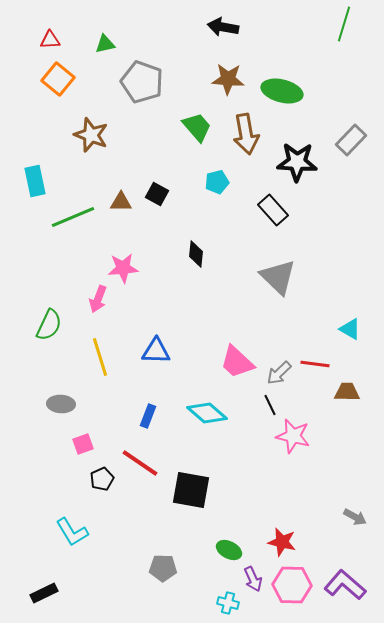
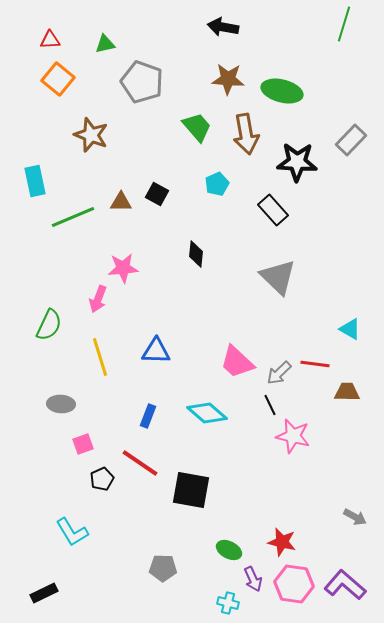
cyan pentagon at (217, 182): moved 2 px down; rotated 10 degrees counterclockwise
pink hexagon at (292, 585): moved 2 px right, 1 px up; rotated 6 degrees clockwise
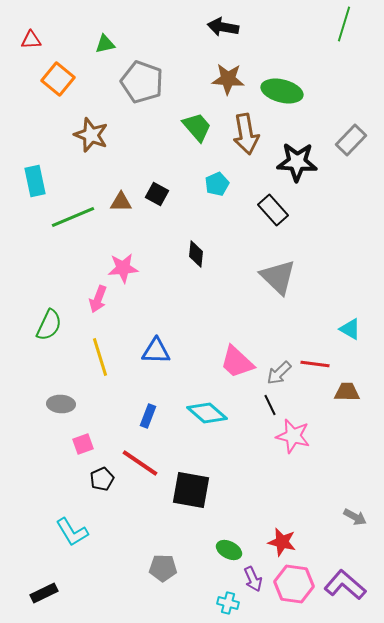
red triangle at (50, 40): moved 19 px left
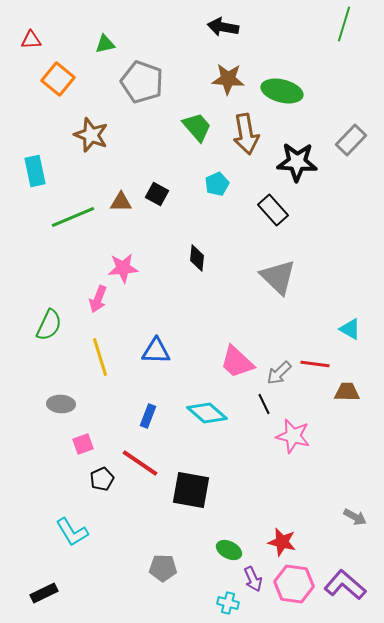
cyan rectangle at (35, 181): moved 10 px up
black diamond at (196, 254): moved 1 px right, 4 px down
black line at (270, 405): moved 6 px left, 1 px up
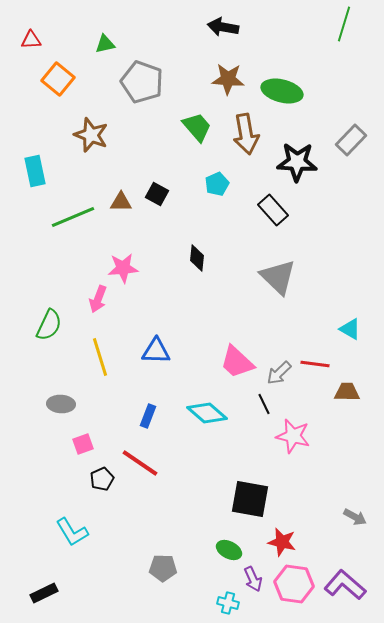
black square at (191, 490): moved 59 px right, 9 px down
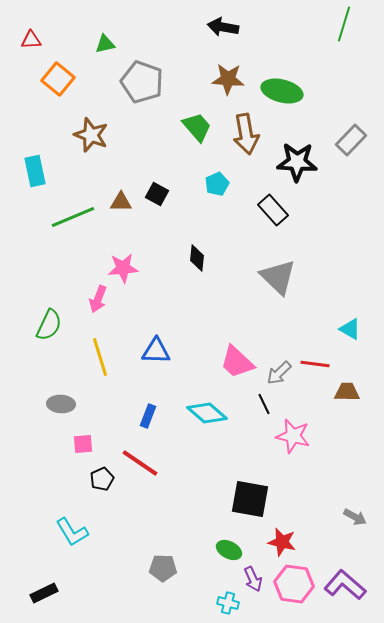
pink square at (83, 444): rotated 15 degrees clockwise
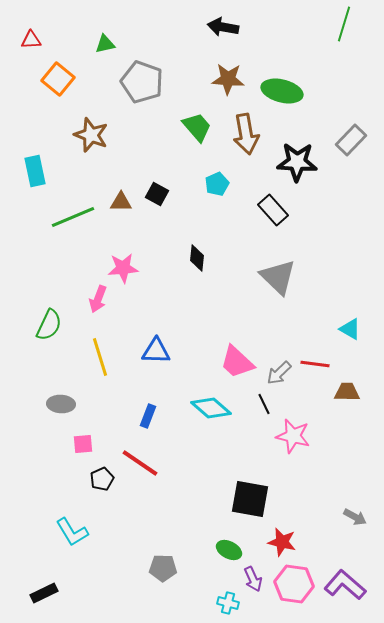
cyan diamond at (207, 413): moved 4 px right, 5 px up
